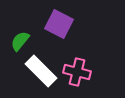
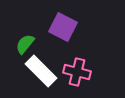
purple square: moved 4 px right, 3 px down
green semicircle: moved 5 px right, 3 px down
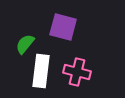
purple square: rotated 12 degrees counterclockwise
white rectangle: rotated 52 degrees clockwise
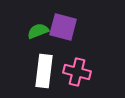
green semicircle: moved 13 px right, 13 px up; rotated 30 degrees clockwise
white rectangle: moved 3 px right
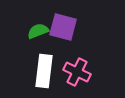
pink cross: rotated 12 degrees clockwise
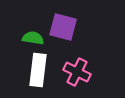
green semicircle: moved 5 px left, 7 px down; rotated 30 degrees clockwise
white rectangle: moved 6 px left, 1 px up
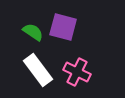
green semicircle: moved 6 px up; rotated 25 degrees clockwise
white rectangle: rotated 44 degrees counterclockwise
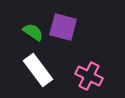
pink cross: moved 12 px right, 4 px down
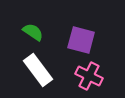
purple square: moved 18 px right, 13 px down
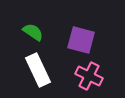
white rectangle: rotated 12 degrees clockwise
